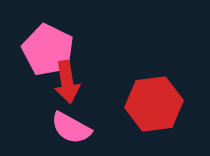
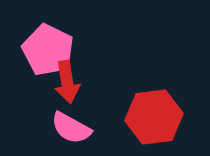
red hexagon: moved 13 px down
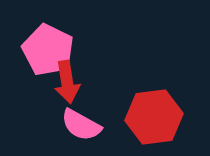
pink semicircle: moved 10 px right, 3 px up
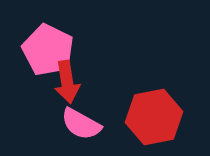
red hexagon: rotated 4 degrees counterclockwise
pink semicircle: moved 1 px up
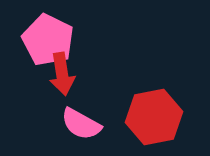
pink pentagon: moved 10 px up
red arrow: moved 5 px left, 8 px up
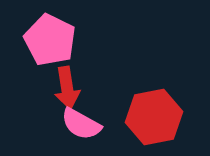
pink pentagon: moved 2 px right
red arrow: moved 5 px right, 14 px down
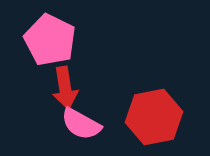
red arrow: moved 2 px left
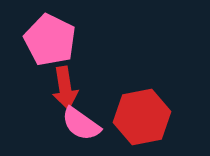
red hexagon: moved 12 px left
pink semicircle: rotated 6 degrees clockwise
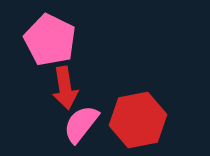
red hexagon: moved 4 px left, 3 px down
pink semicircle: rotated 93 degrees clockwise
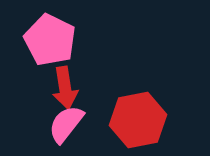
pink semicircle: moved 15 px left
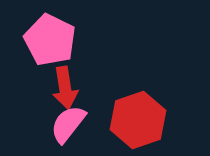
red hexagon: rotated 8 degrees counterclockwise
pink semicircle: moved 2 px right
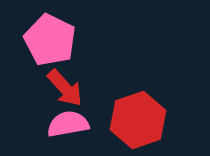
red arrow: rotated 33 degrees counterclockwise
pink semicircle: rotated 42 degrees clockwise
